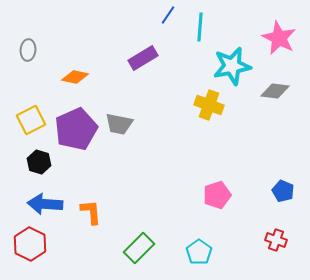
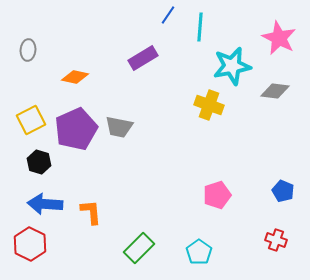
gray trapezoid: moved 3 px down
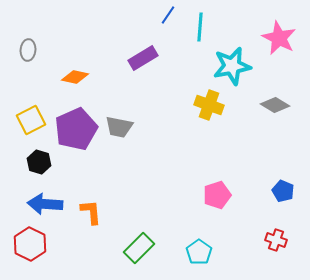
gray diamond: moved 14 px down; rotated 24 degrees clockwise
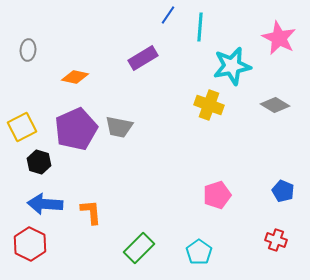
yellow square: moved 9 px left, 7 px down
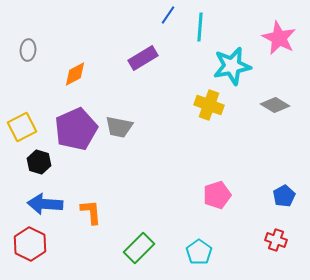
orange diamond: moved 3 px up; rotated 40 degrees counterclockwise
blue pentagon: moved 1 px right, 5 px down; rotated 20 degrees clockwise
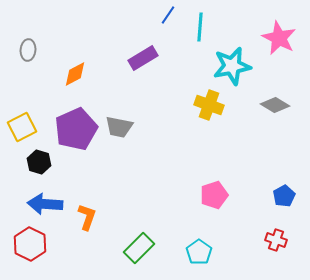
pink pentagon: moved 3 px left
orange L-shape: moved 4 px left, 5 px down; rotated 24 degrees clockwise
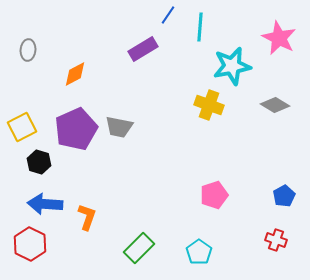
purple rectangle: moved 9 px up
